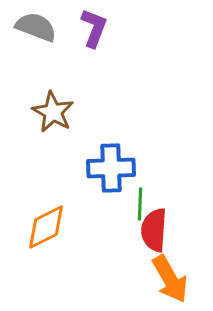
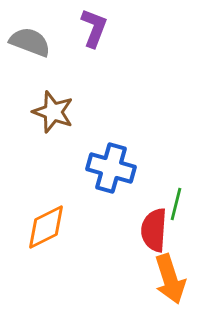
gray semicircle: moved 6 px left, 15 px down
brown star: rotated 9 degrees counterclockwise
blue cross: rotated 18 degrees clockwise
green line: moved 36 px right; rotated 12 degrees clockwise
orange arrow: rotated 12 degrees clockwise
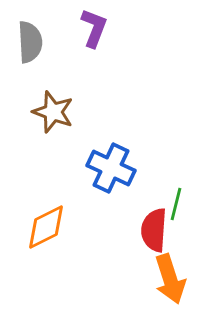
gray semicircle: rotated 66 degrees clockwise
blue cross: rotated 9 degrees clockwise
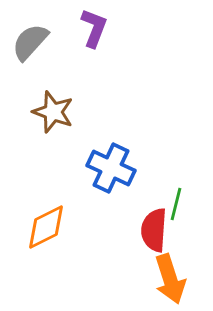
gray semicircle: rotated 135 degrees counterclockwise
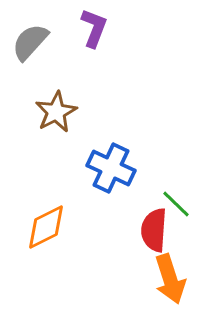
brown star: moved 3 px right; rotated 24 degrees clockwise
green line: rotated 60 degrees counterclockwise
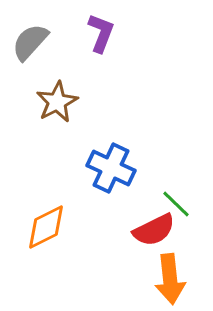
purple L-shape: moved 7 px right, 5 px down
brown star: moved 1 px right, 10 px up
red semicircle: rotated 120 degrees counterclockwise
orange arrow: rotated 12 degrees clockwise
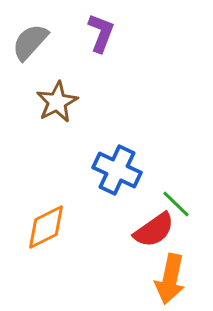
blue cross: moved 6 px right, 2 px down
red semicircle: rotated 9 degrees counterclockwise
orange arrow: rotated 18 degrees clockwise
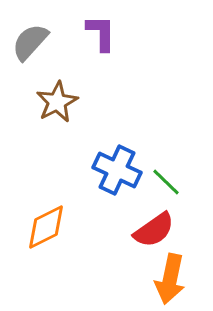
purple L-shape: rotated 21 degrees counterclockwise
green line: moved 10 px left, 22 px up
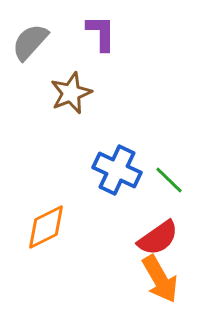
brown star: moved 14 px right, 9 px up; rotated 6 degrees clockwise
green line: moved 3 px right, 2 px up
red semicircle: moved 4 px right, 8 px down
orange arrow: moved 10 px left; rotated 42 degrees counterclockwise
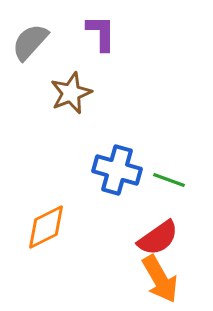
blue cross: rotated 9 degrees counterclockwise
green line: rotated 24 degrees counterclockwise
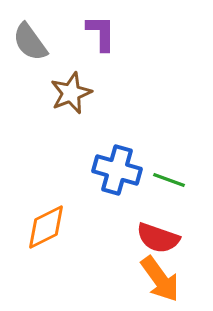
gray semicircle: rotated 78 degrees counterclockwise
red semicircle: rotated 54 degrees clockwise
orange arrow: rotated 6 degrees counterclockwise
